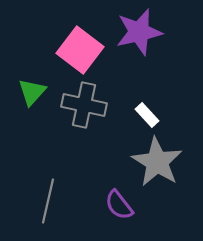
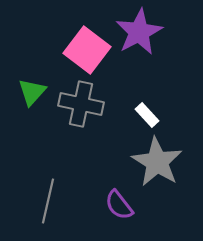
purple star: rotated 15 degrees counterclockwise
pink square: moved 7 px right
gray cross: moved 3 px left, 1 px up
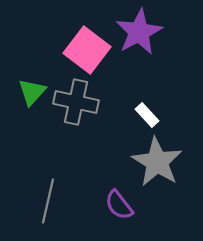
gray cross: moved 5 px left, 2 px up
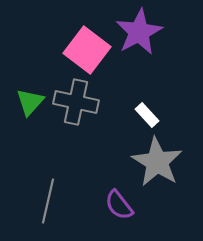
green triangle: moved 2 px left, 10 px down
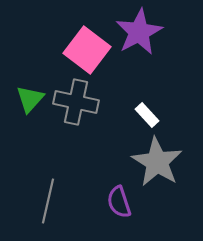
green triangle: moved 3 px up
purple semicircle: moved 3 px up; rotated 20 degrees clockwise
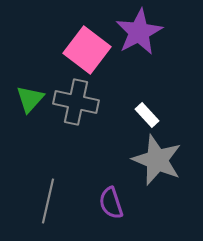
gray star: moved 2 px up; rotated 9 degrees counterclockwise
purple semicircle: moved 8 px left, 1 px down
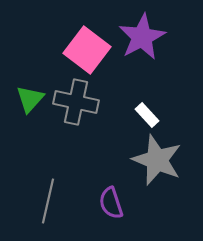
purple star: moved 3 px right, 5 px down
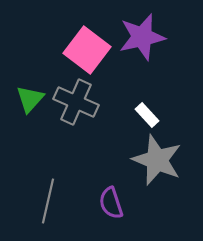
purple star: rotated 15 degrees clockwise
gray cross: rotated 12 degrees clockwise
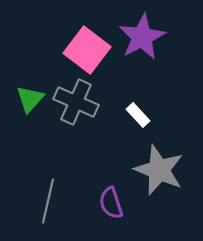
purple star: rotated 15 degrees counterclockwise
white rectangle: moved 9 px left
gray star: moved 2 px right, 10 px down
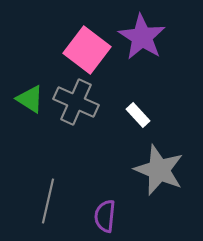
purple star: rotated 12 degrees counterclockwise
green triangle: rotated 40 degrees counterclockwise
purple semicircle: moved 6 px left, 13 px down; rotated 24 degrees clockwise
